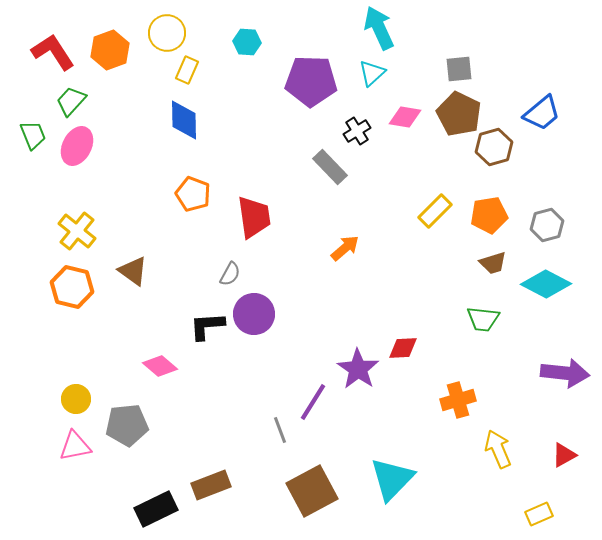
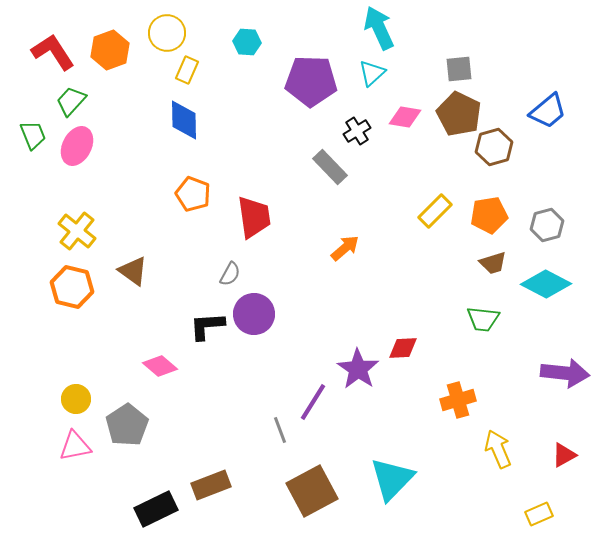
blue trapezoid at (542, 113): moved 6 px right, 2 px up
gray pentagon at (127, 425): rotated 27 degrees counterclockwise
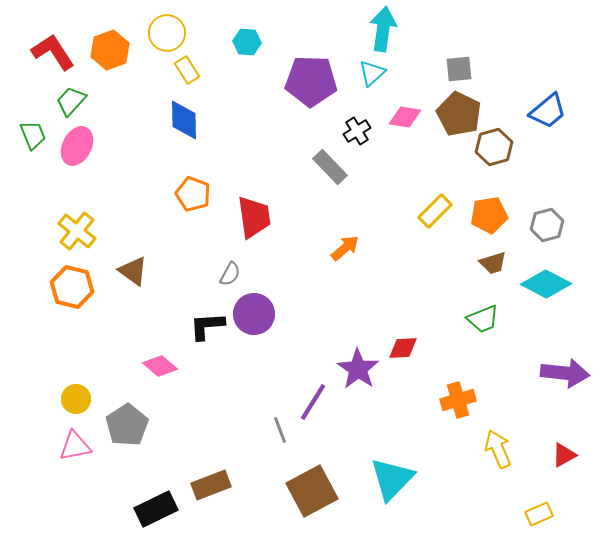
cyan arrow at (379, 28): moved 4 px right, 1 px down; rotated 33 degrees clockwise
yellow rectangle at (187, 70): rotated 56 degrees counterclockwise
green trapezoid at (483, 319): rotated 28 degrees counterclockwise
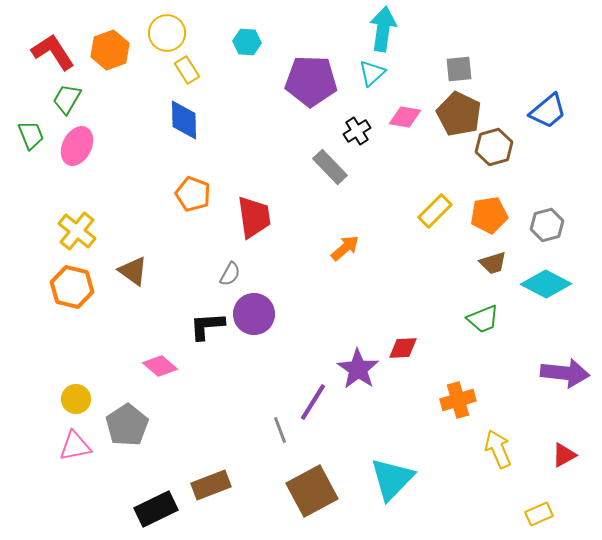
green trapezoid at (71, 101): moved 4 px left, 2 px up; rotated 12 degrees counterclockwise
green trapezoid at (33, 135): moved 2 px left
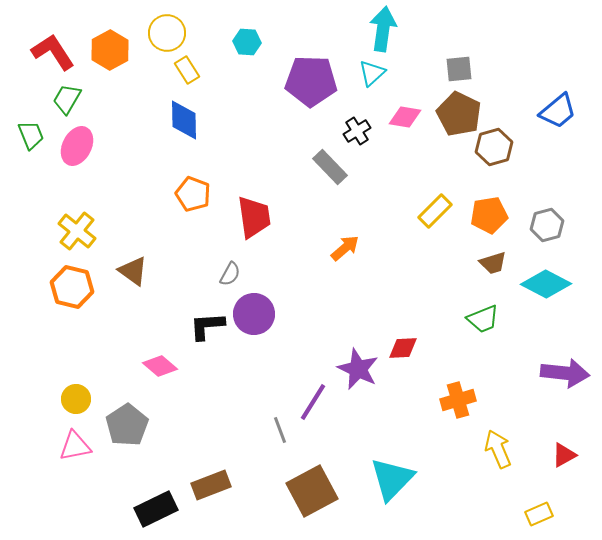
orange hexagon at (110, 50): rotated 9 degrees counterclockwise
blue trapezoid at (548, 111): moved 10 px right
purple star at (358, 369): rotated 9 degrees counterclockwise
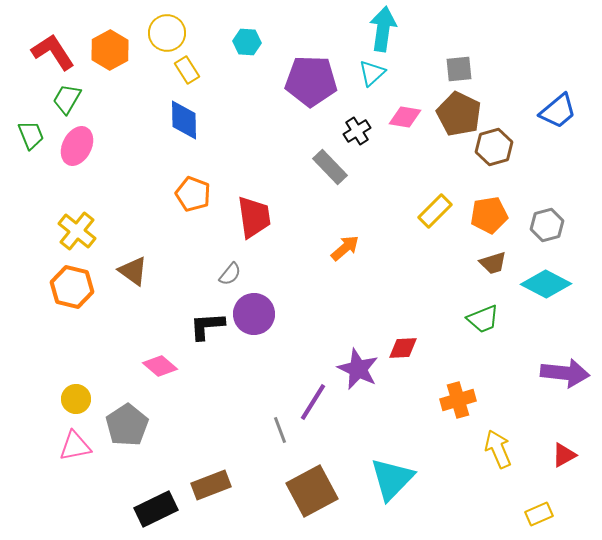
gray semicircle at (230, 274): rotated 10 degrees clockwise
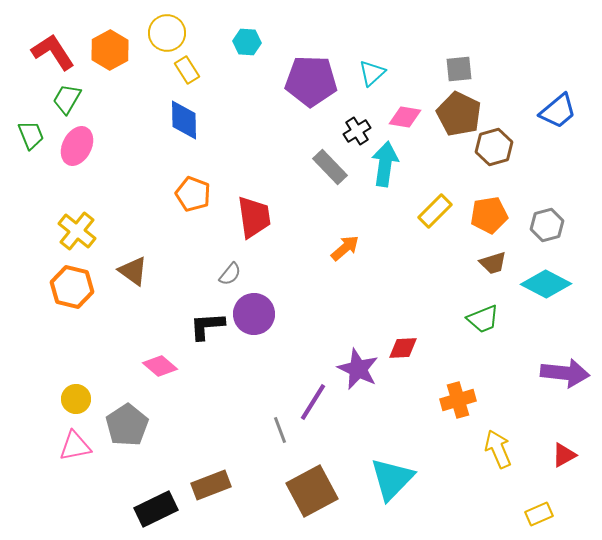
cyan arrow at (383, 29): moved 2 px right, 135 px down
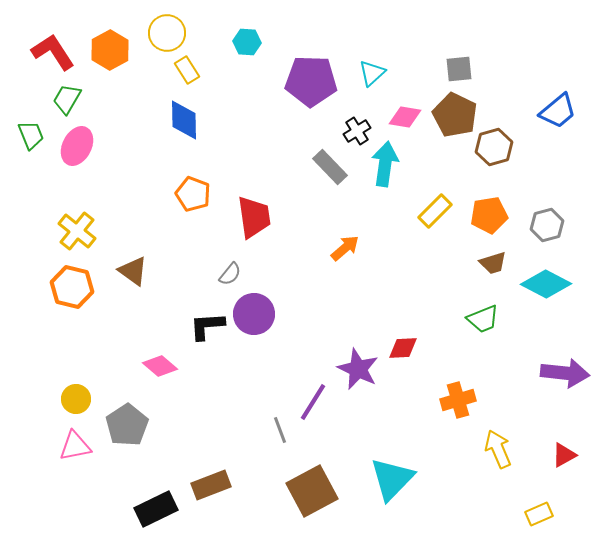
brown pentagon at (459, 114): moved 4 px left, 1 px down
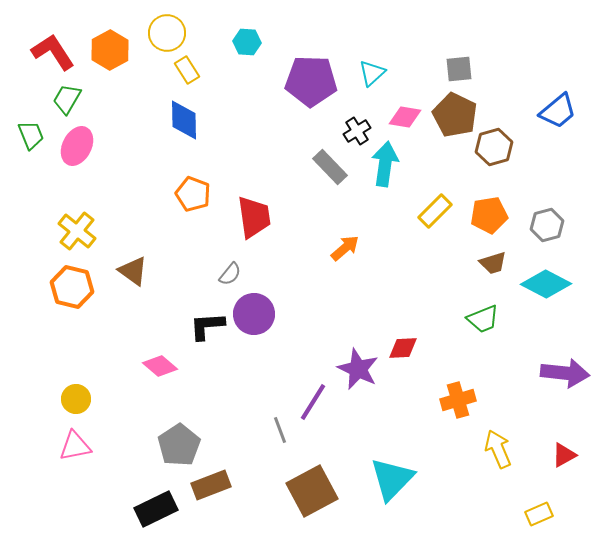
gray pentagon at (127, 425): moved 52 px right, 20 px down
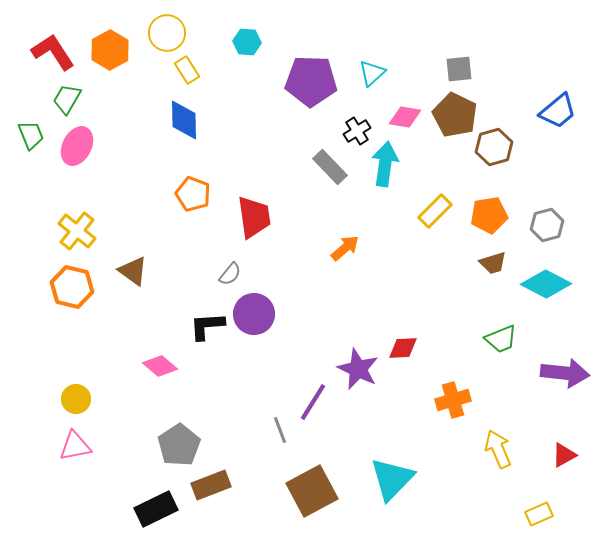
green trapezoid at (483, 319): moved 18 px right, 20 px down
orange cross at (458, 400): moved 5 px left
